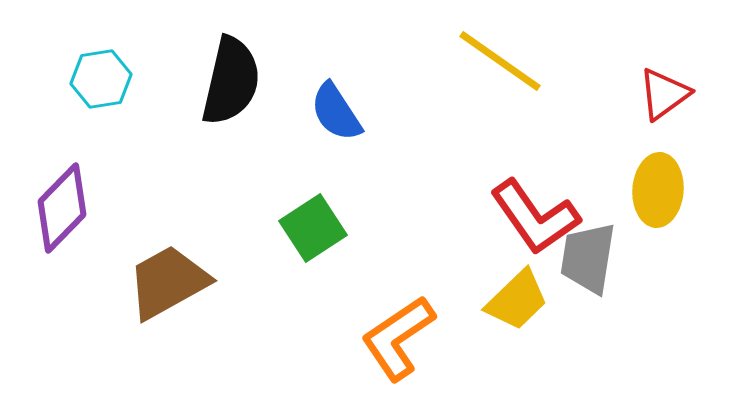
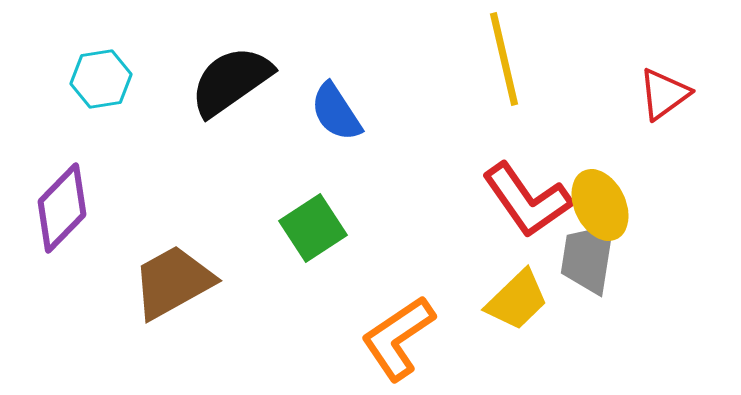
yellow line: moved 4 px right, 2 px up; rotated 42 degrees clockwise
black semicircle: rotated 138 degrees counterclockwise
yellow ellipse: moved 58 px left, 15 px down; rotated 30 degrees counterclockwise
red L-shape: moved 8 px left, 17 px up
brown trapezoid: moved 5 px right
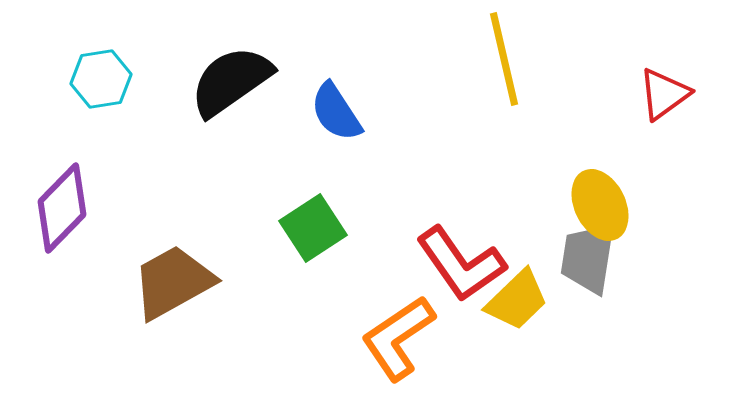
red L-shape: moved 66 px left, 64 px down
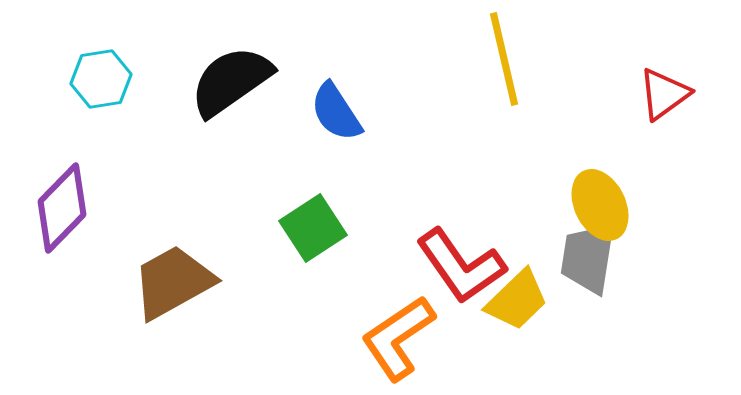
red L-shape: moved 2 px down
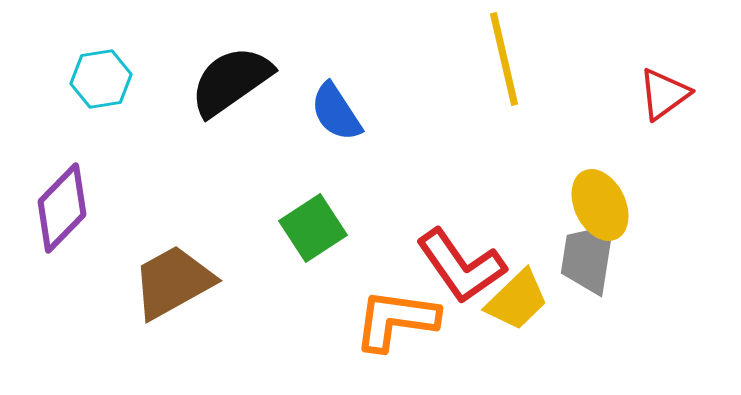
orange L-shape: moved 2 px left, 18 px up; rotated 42 degrees clockwise
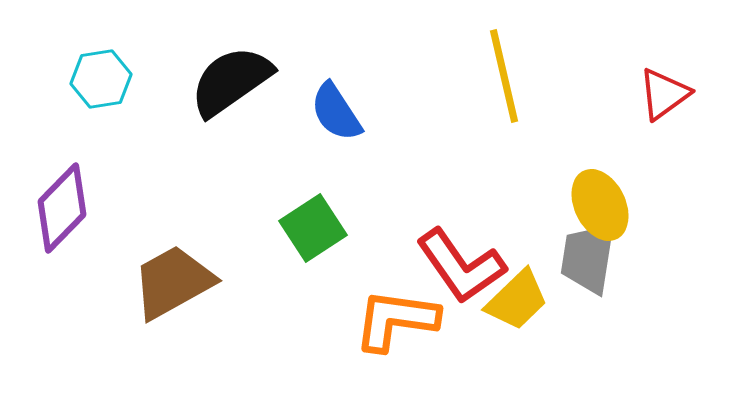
yellow line: moved 17 px down
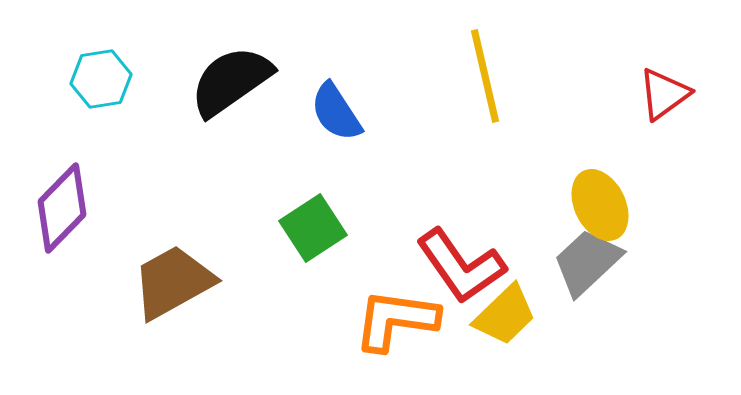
yellow line: moved 19 px left
gray trapezoid: moved 1 px left, 4 px down; rotated 38 degrees clockwise
yellow trapezoid: moved 12 px left, 15 px down
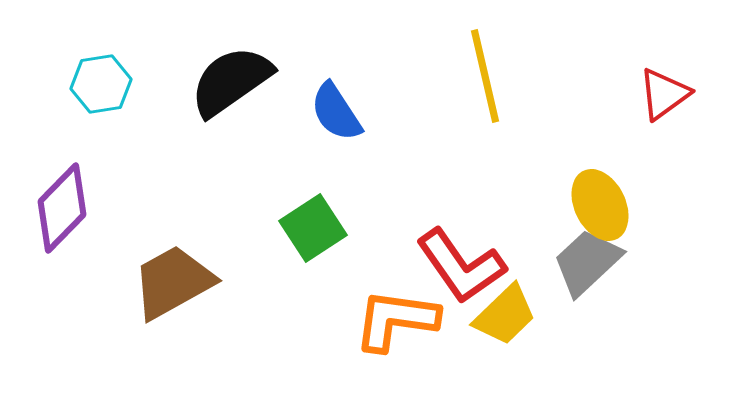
cyan hexagon: moved 5 px down
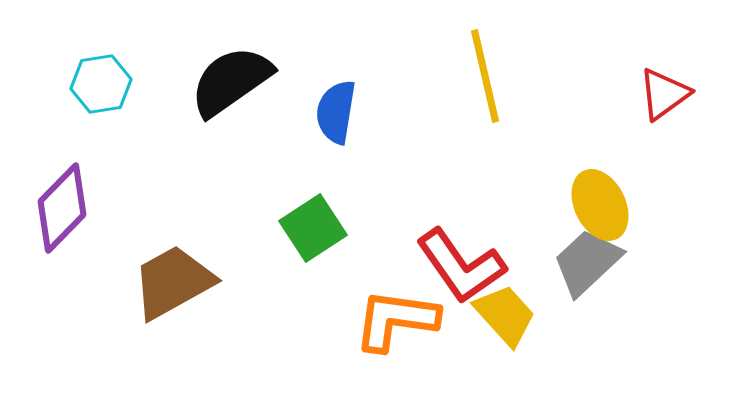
blue semicircle: rotated 42 degrees clockwise
yellow trapezoid: rotated 88 degrees counterclockwise
